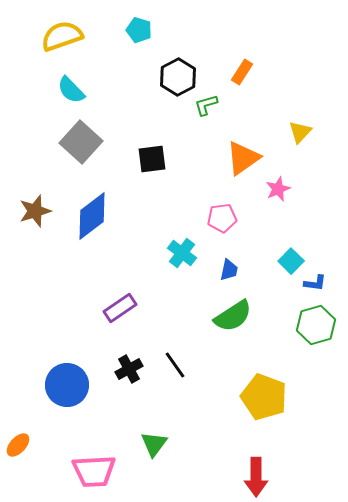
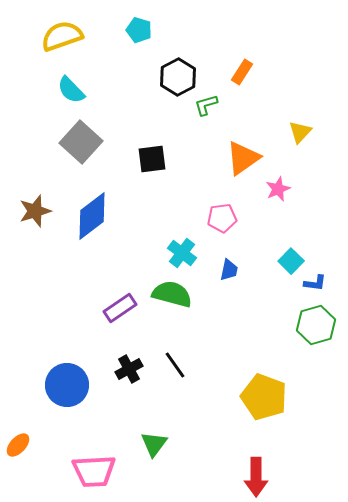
green semicircle: moved 61 px left, 22 px up; rotated 132 degrees counterclockwise
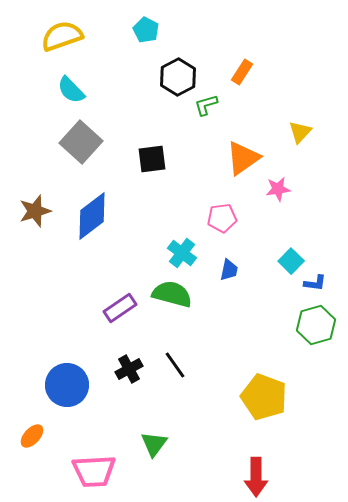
cyan pentagon: moved 7 px right; rotated 10 degrees clockwise
pink star: rotated 15 degrees clockwise
orange ellipse: moved 14 px right, 9 px up
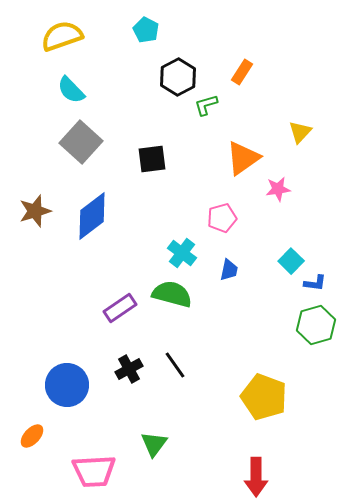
pink pentagon: rotated 8 degrees counterclockwise
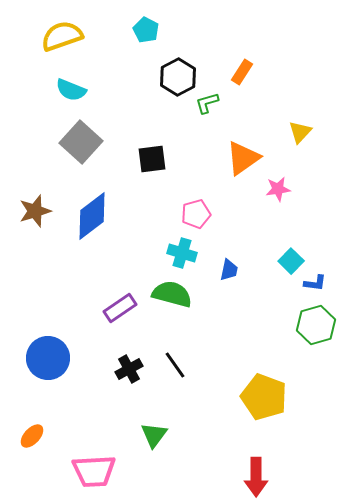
cyan semicircle: rotated 24 degrees counterclockwise
green L-shape: moved 1 px right, 2 px up
pink pentagon: moved 26 px left, 4 px up
cyan cross: rotated 20 degrees counterclockwise
blue circle: moved 19 px left, 27 px up
green triangle: moved 9 px up
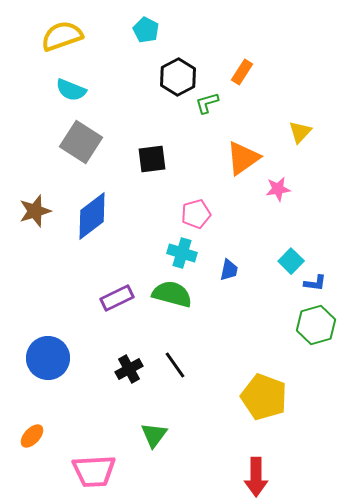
gray square: rotated 9 degrees counterclockwise
purple rectangle: moved 3 px left, 10 px up; rotated 8 degrees clockwise
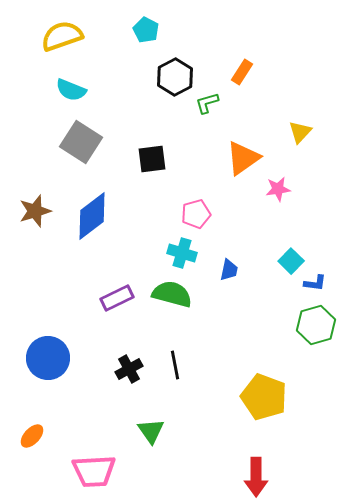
black hexagon: moved 3 px left
black line: rotated 24 degrees clockwise
green triangle: moved 3 px left, 4 px up; rotated 12 degrees counterclockwise
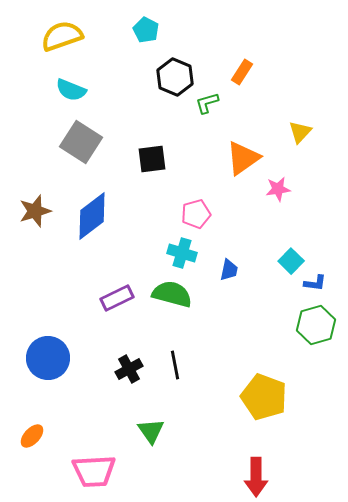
black hexagon: rotated 9 degrees counterclockwise
